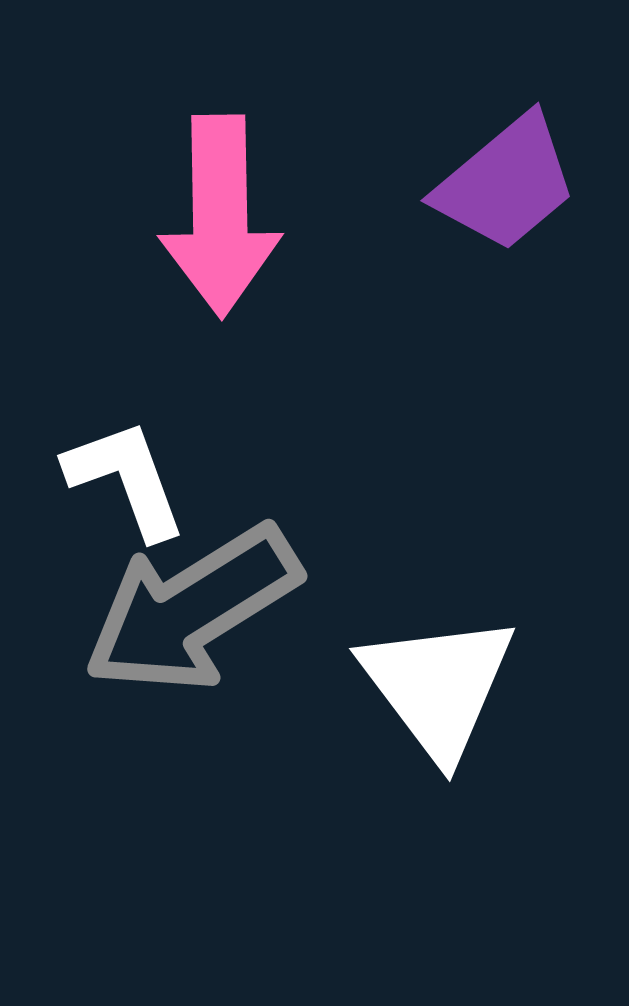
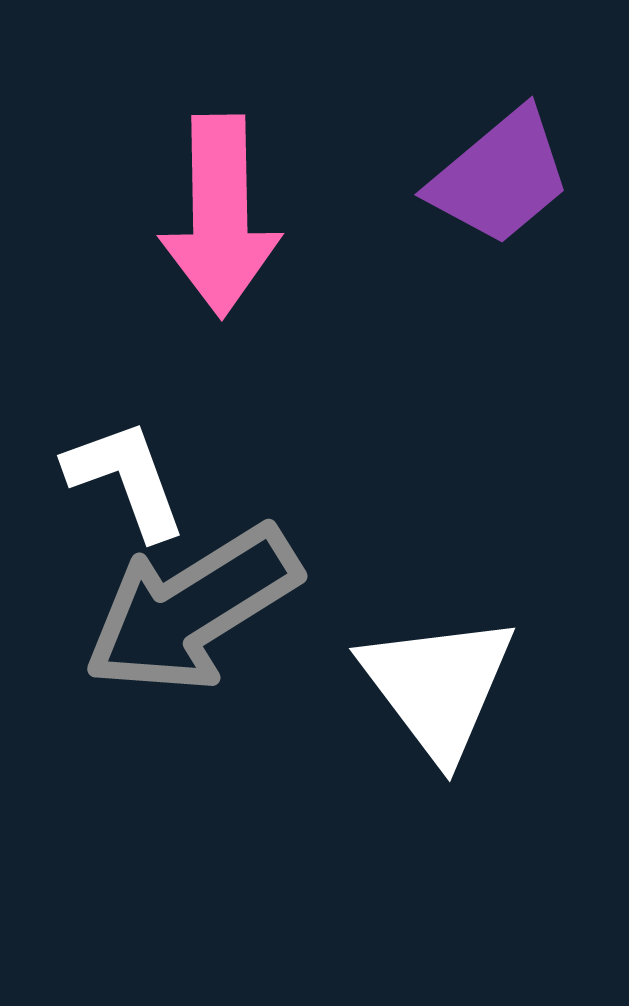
purple trapezoid: moved 6 px left, 6 px up
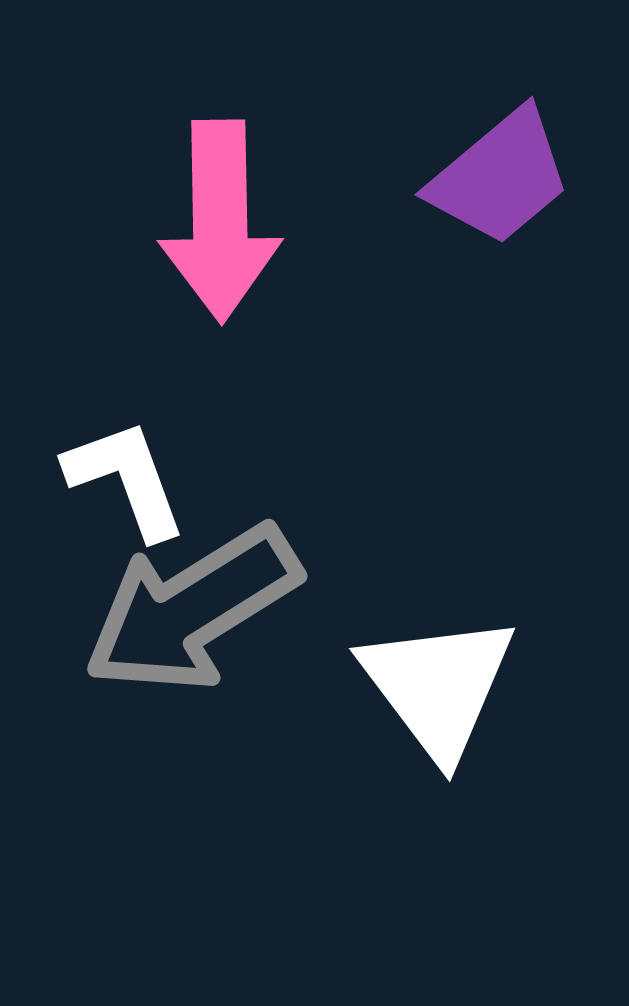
pink arrow: moved 5 px down
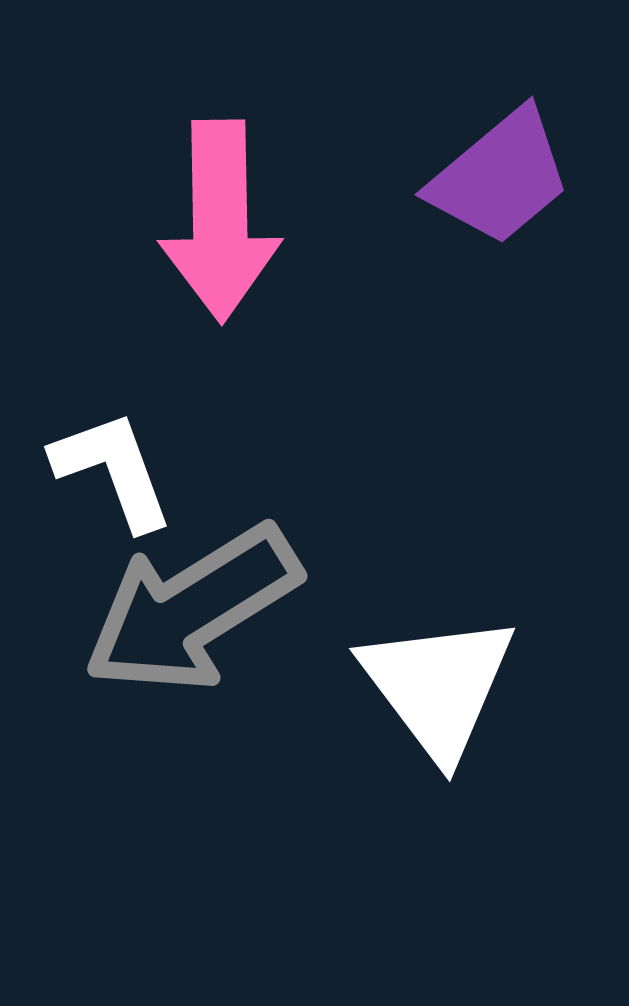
white L-shape: moved 13 px left, 9 px up
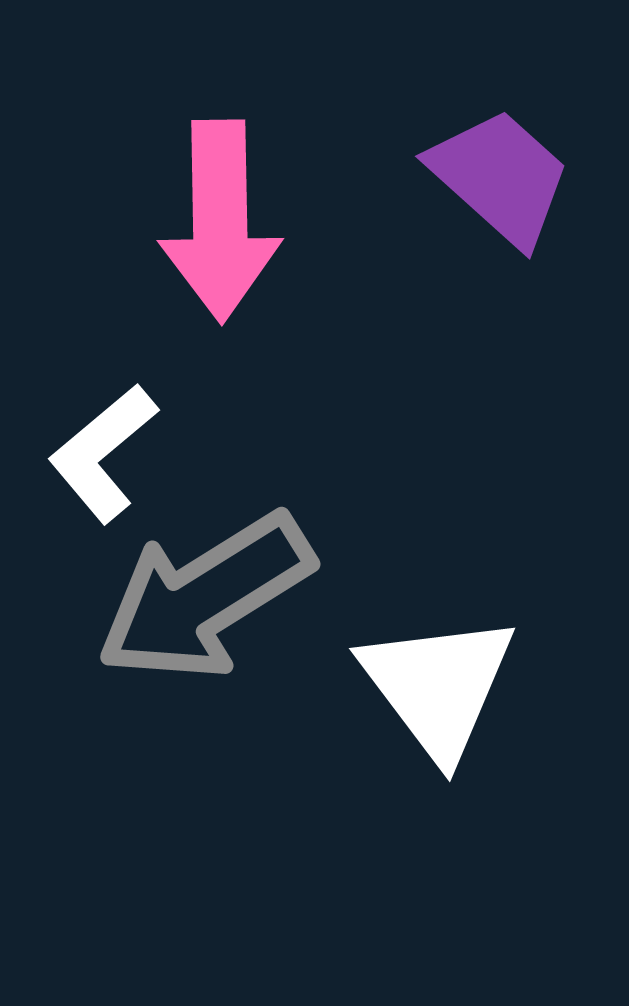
purple trapezoid: rotated 98 degrees counterclockwise
white L-shape: moved 10 px left, 17 px up; rotated 110 degrees counterclockwise
gray arrow: moved 13 px right, 12 px up
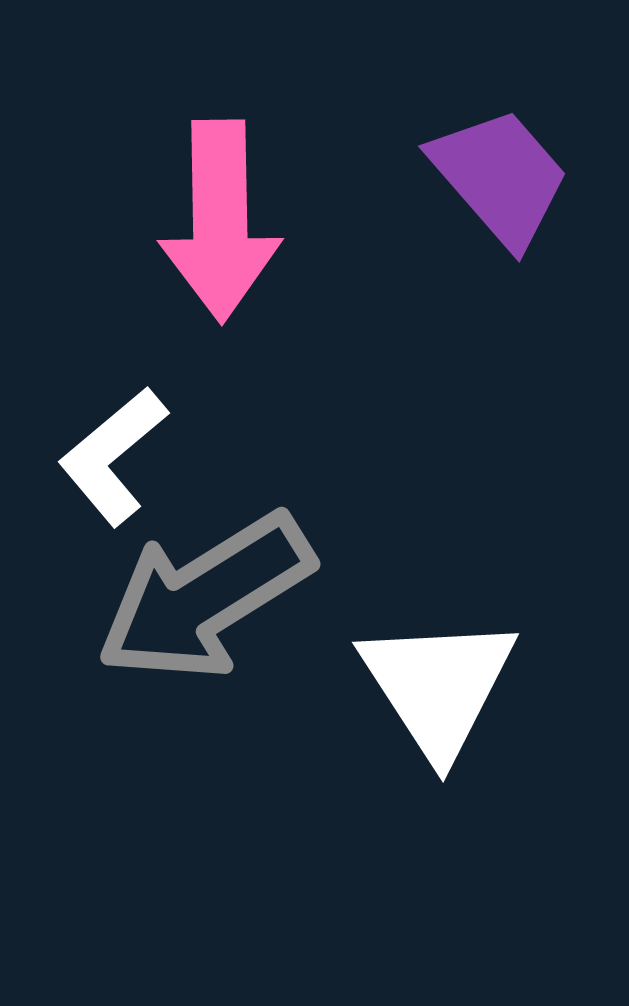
purple trapezoid: rotated 7 degrees clockwise
white L-shape: moved 10 px right, 3 px down
white triangle: rotated 4 degrees clockwise
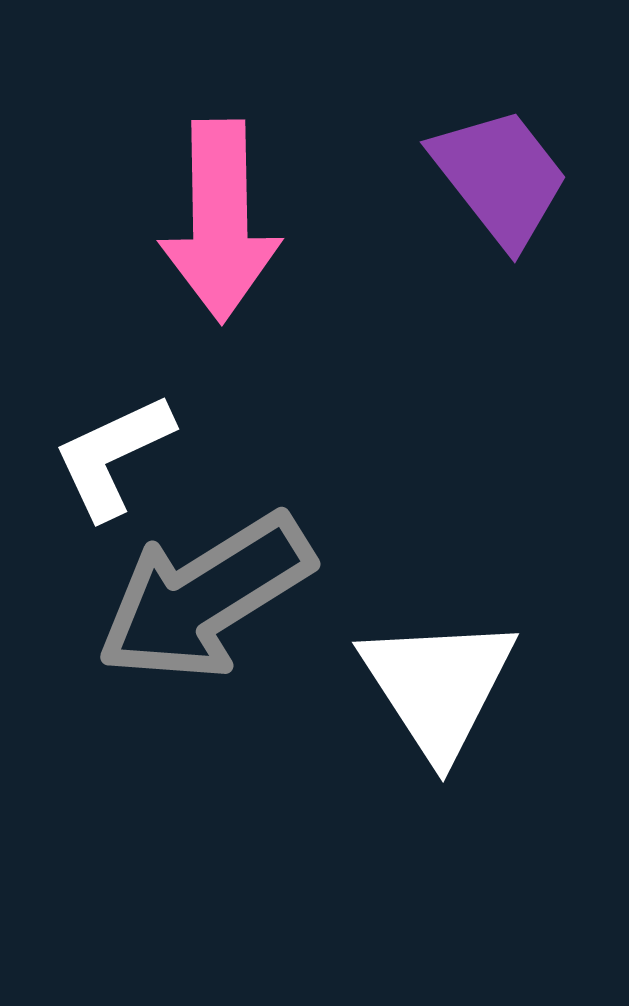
purple trapezoid: rotated 3 degrees clockwise
white L-shape: rotated 15 degrees clockwise
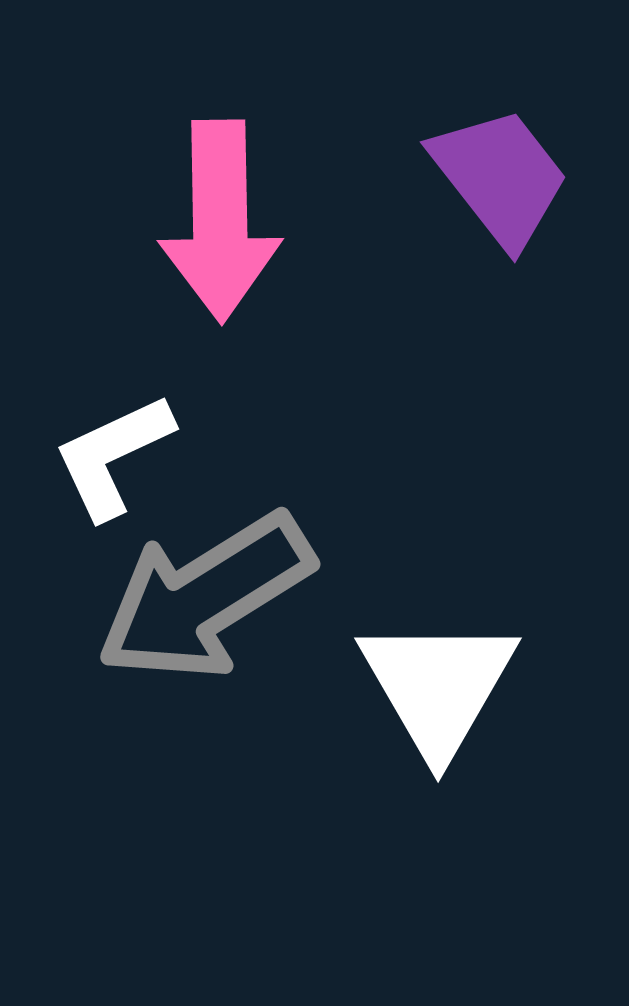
white triangle: rotated 3 degrees clockwise
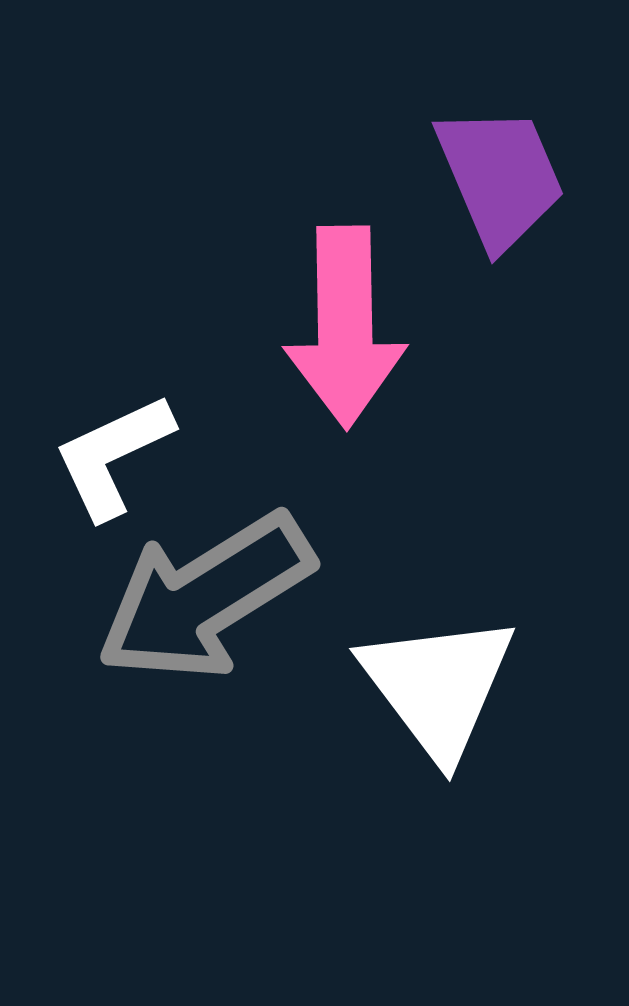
purple trapezoid: rotated 15 degrees clockwise
pink arrow: moved 125 px right, 106 px down
white triangle: rotated 7 degrees counterclockwise
